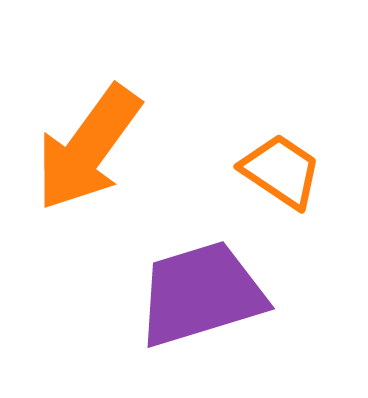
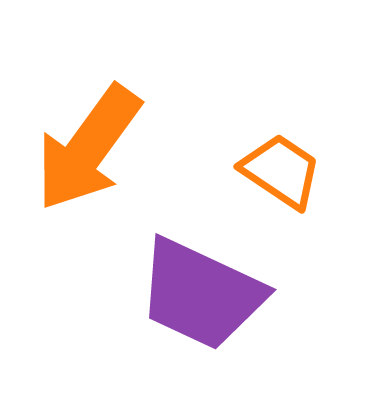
purple trapezoid: rotated 138 degrees counterclockwise
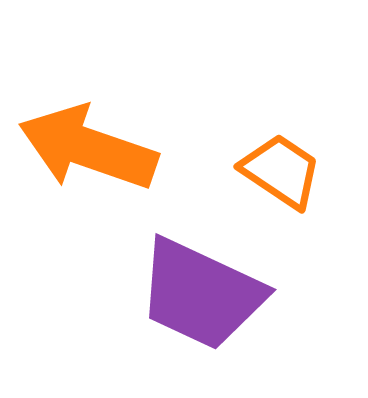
orange arrow: rotated 73 degrees clockwise
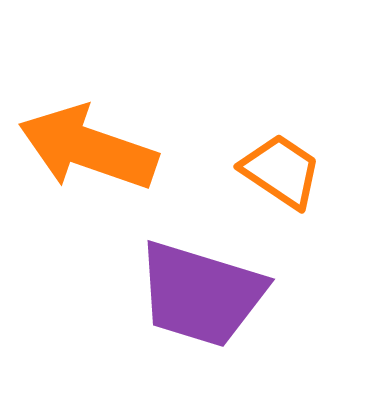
purple trapezoid: rotated 8 degrees counterclockwise
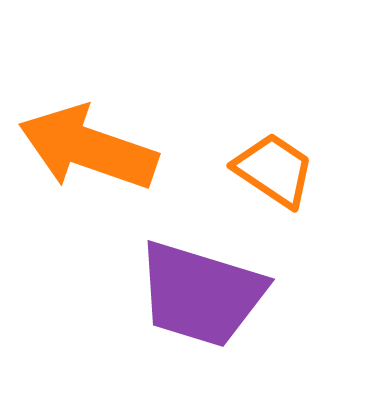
orange trapezoid: moved 7 px left, 1 px up
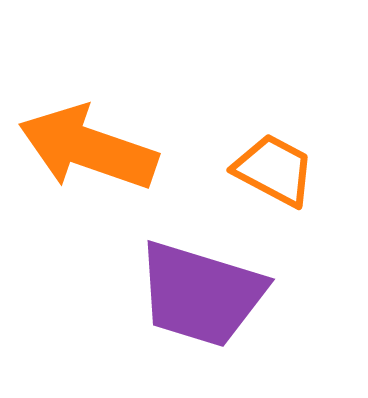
orange trapezoid: rotated 6 degrees counterclockwise
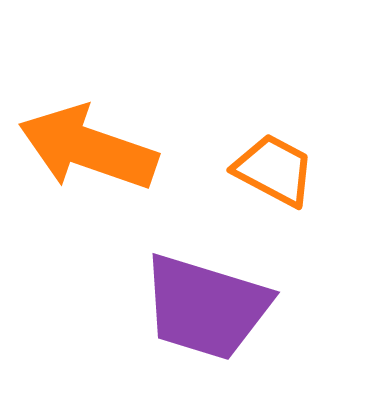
purple trapezoid: moved 5 px right, 13 px down
